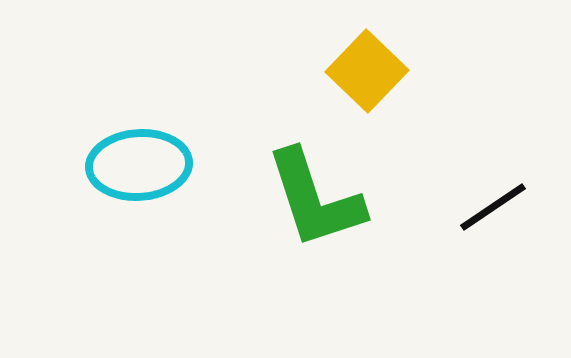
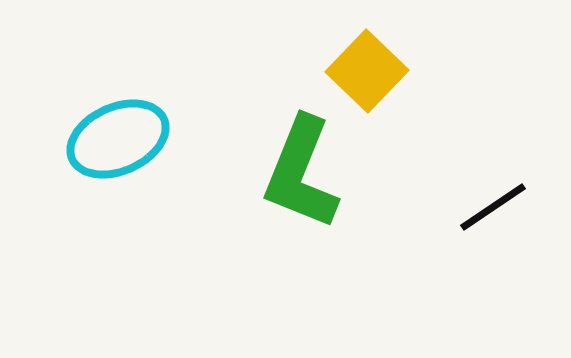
cyan ellipse: moved 21 px left, 26 px up; rotated 20 degrees counterclockwise
green L-shape: moved 14 px left, 26 px up; rotated 40 degrees clockwise
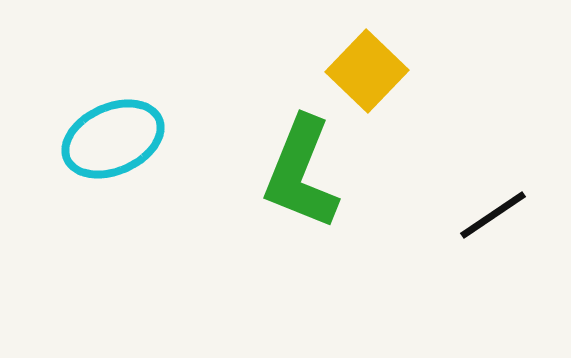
cyan ellipse: moved 5 px left
black line: moved 8 px down
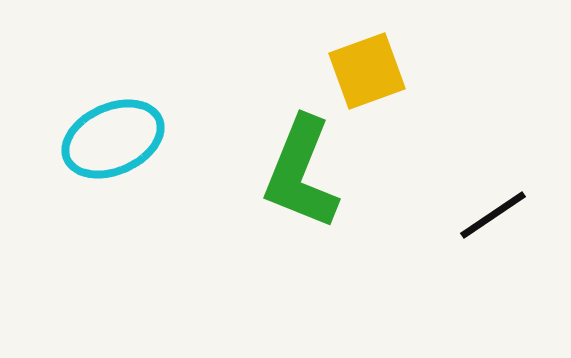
yellow square: rotated 26 degrees clockwise
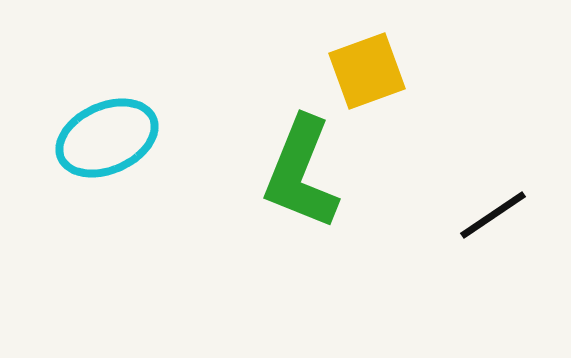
cyan ellipse: moved 6 px left, 1 px up
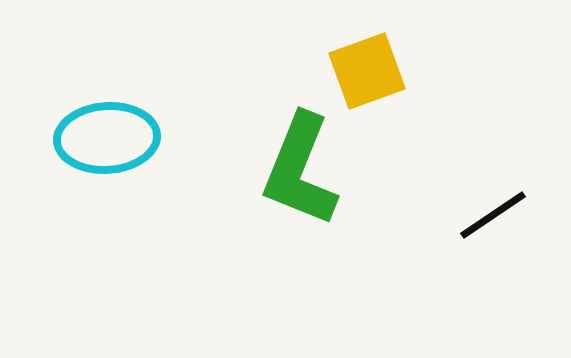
cyan ellipse: rotated 20 degrees clockwise
green L-shape: moved 1 px left, 3 px up
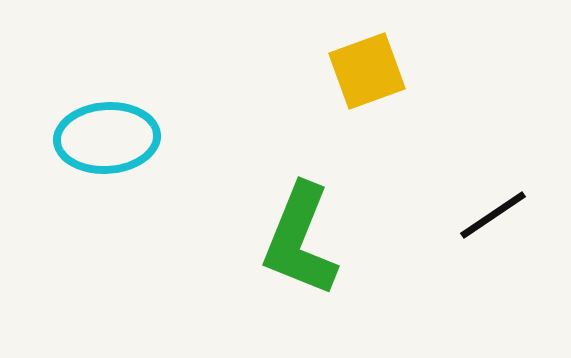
green L-shape: moved 70 px down
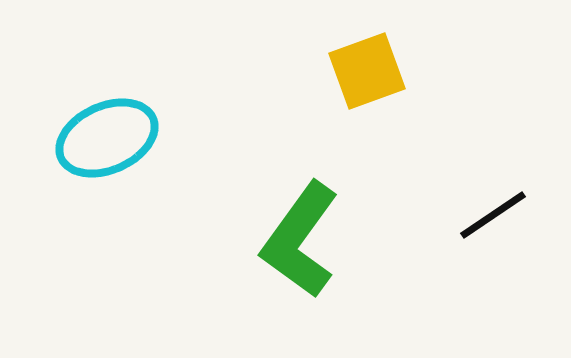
cyan ellipse: rotated 20 degrees counterclockwise
green L-shape: rotated 14 degrees clockwise
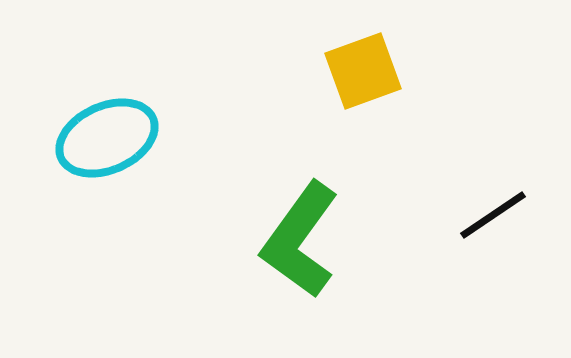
yellow square: moved 4 px left
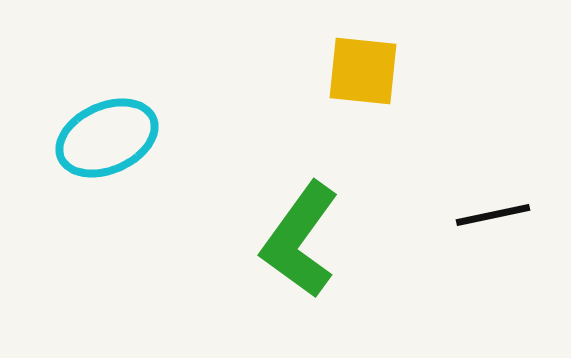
yellow square: rotated 26 degrees clockwise
black line: rotated 22 degrees clockwise
